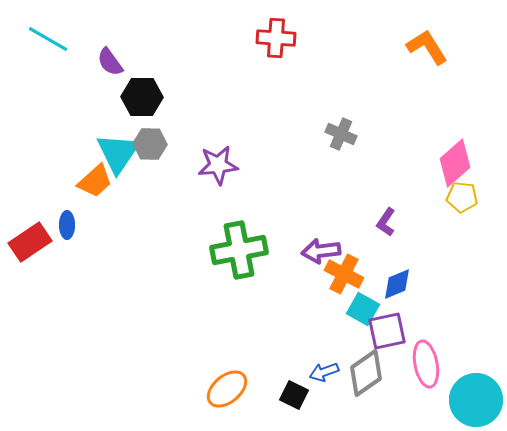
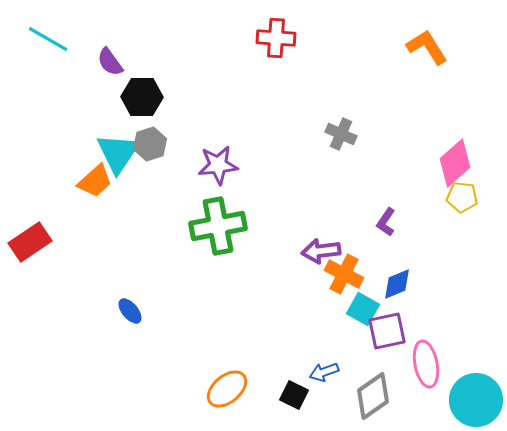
gray hexagon: rotated 20 degrees counterclockwise
blue ellipse: moved 63 px right, 86 px down; rotated 40 degrees counterclockwise
green cross: moved 21 px left, 24 px up
gray diamond: moved 7 px right, 23 px down
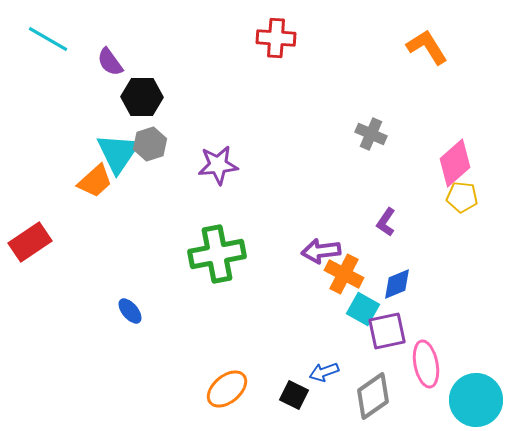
gray cross: moved 30 px right
green cross: moved 1 px left, 28 px down
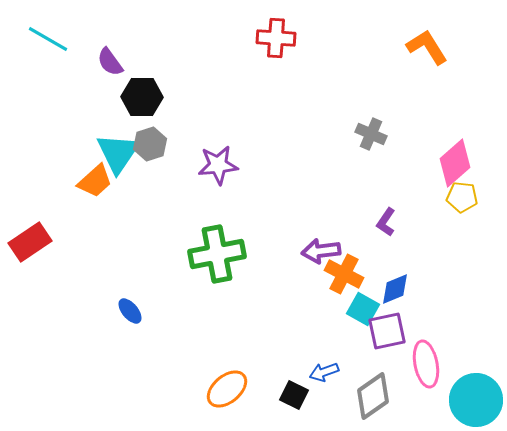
blue diamond: moved 2 px left, 5 px down
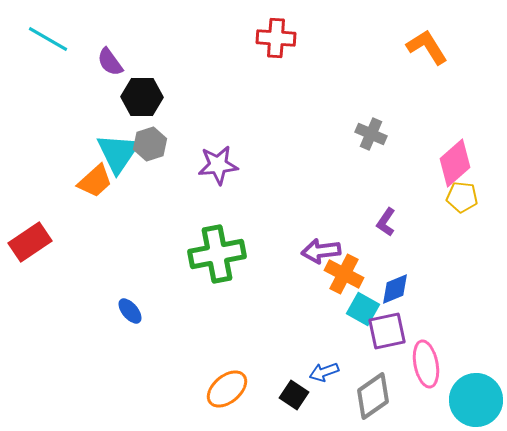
black square: rotated 8 degrees clockwise
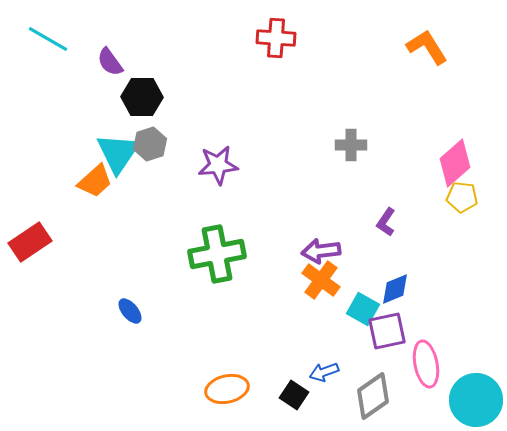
gray cross: moved 20 px left, 11 px down; rotated 24 degrees counterclockwise
orange cross: moved 23 px left, 6 px down; rotated 9 degrees clockwise
orange ellipse: rotated 27 degrees clockwise
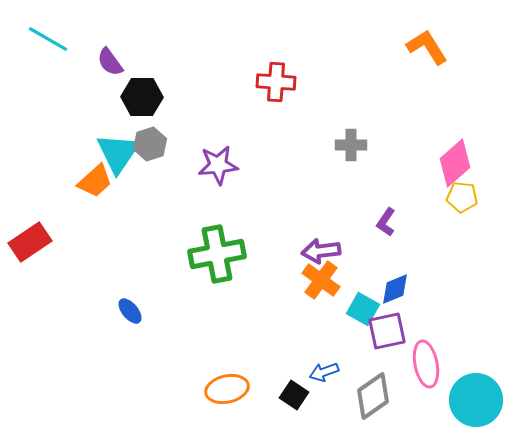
red cross: moved 44 px down
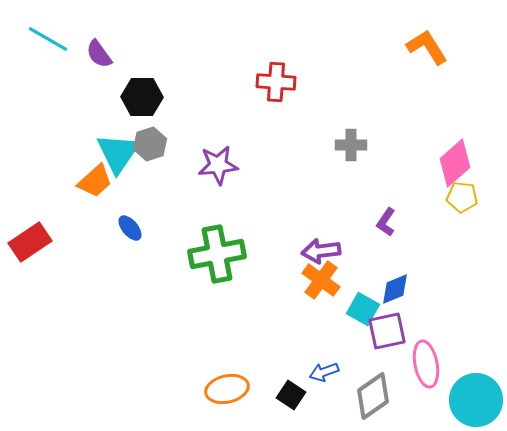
purple semicircle: moved 11 px left, 8 px up
blue ellipse: moved 83 px up
black square: moved 3 px left
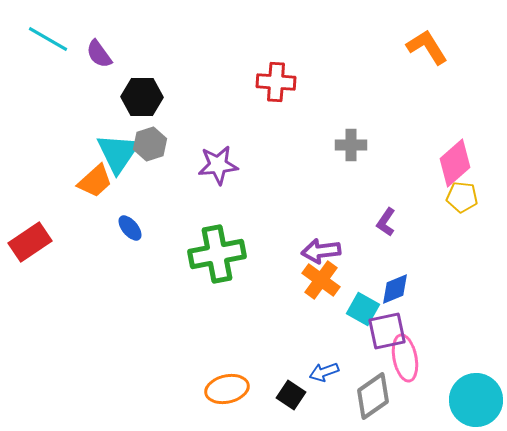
pink ellipse: moved 21 px left, 6 px up
